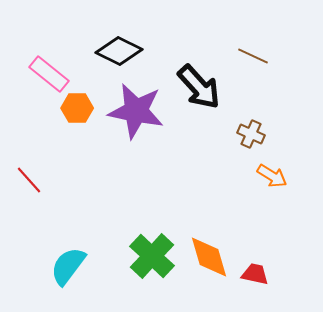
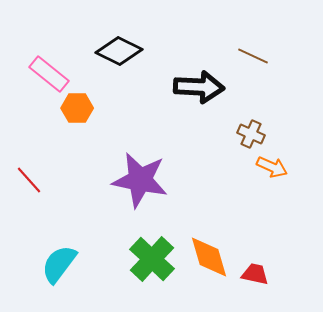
black arrow: rotated 45 degrees counterclockwise
purple star: moved 4 px right, 69 px down
orange arrow: moved 9 px up; rotated 8 degrees counterclockwise
green cross: moved 3 px down
cyan semicircle: moved 9 px left, 2 px up
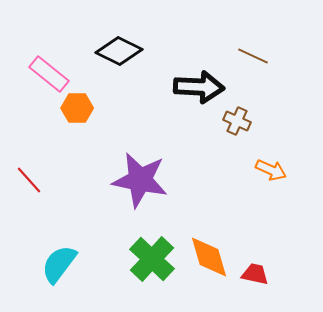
brown cross: moved 14 px left, 13 px up
orange arrow: moved 1 px left, 3 px down
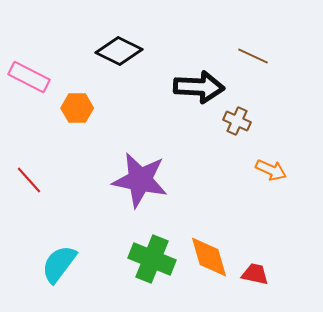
pink rectangle: moved 20 px left, 3 px down; rotated 12 degrees counterclockwise
green cross: rotated 21 degrees counterclockwise
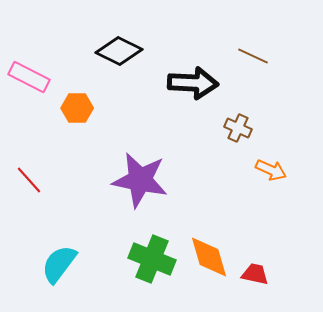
black arrow: moved 6 px left, 4 px up
brown cross: moved 1 px right, 7 px down
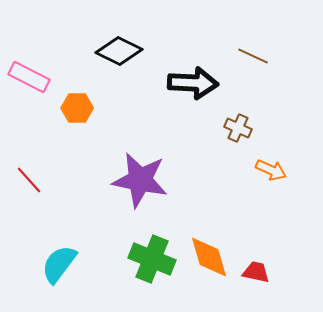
red trapezoid: moved 1 px right, 2 px up
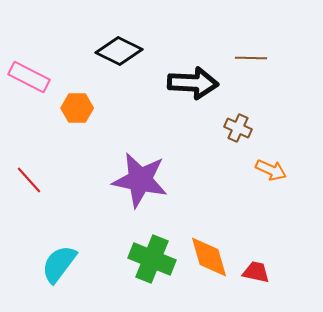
brown line: moved 2 px left, 2 px down; rotated 24 degrees counterclockwise
